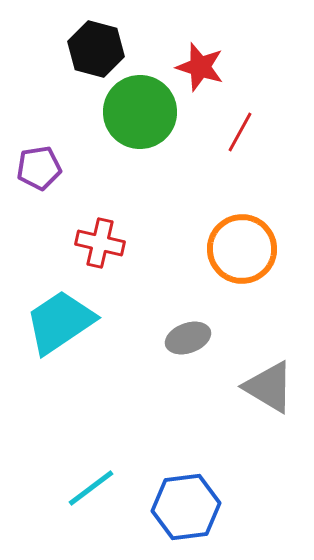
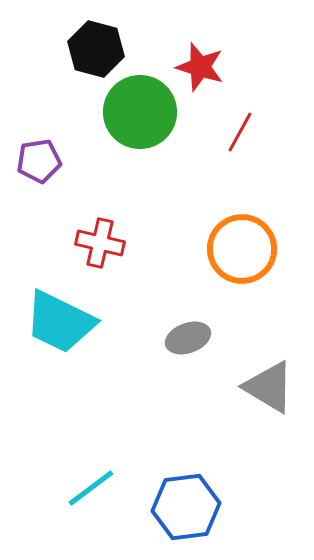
purple pentagon: moved 7 px up
cyan trapezoid: rotated 120 degrees counterclockwise
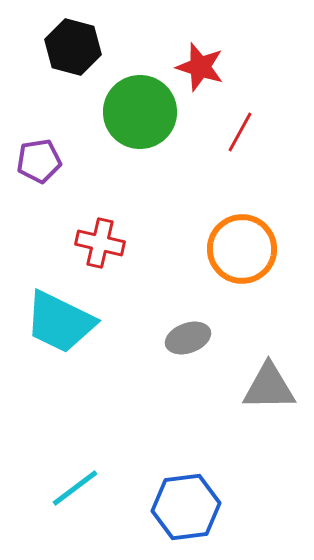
black hexagon: moved 23 px left, 2 px up
gray triangle: rotated 32 degrees counterclockwise
cyan line: moved 16 px left
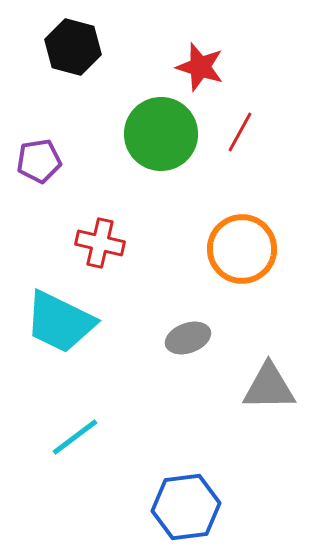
green circle: moved 21 px right, 22 px down
cyan line: moved 51 px up
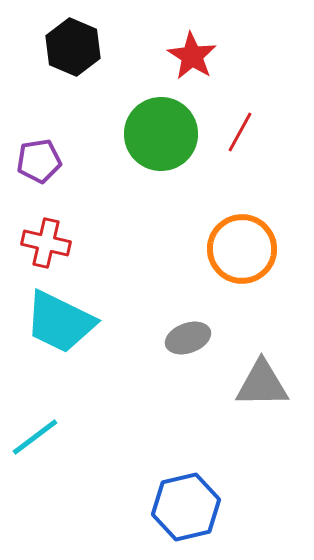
black hexagon: rotated 8 degrees clockwise
red star: moved 8 px left, 11 px up; rotated 15 degrees clockwise
red cross: moved 54 px left
gray triangle: moved 7 px left, 3 px up
cyan line: moved 40 px left
blue hexagon: rotated 6 degrees counterclockwise
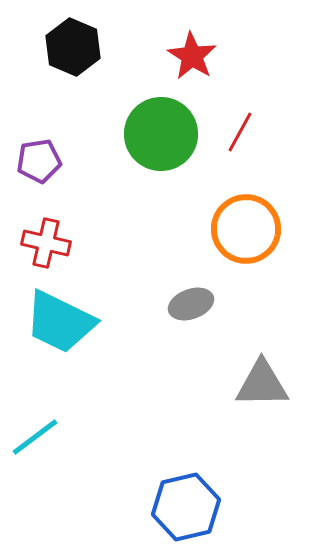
orange circle: moved 4 px right, 20 px up
gray ellipse: moved 3 px right, 34 px up
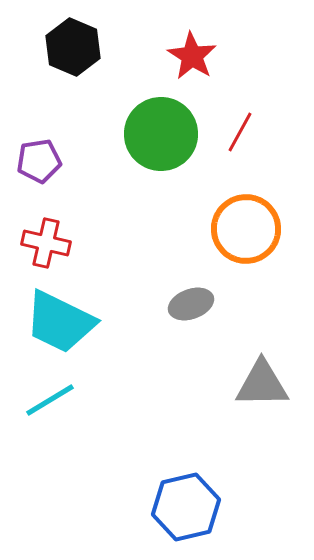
cyan line: moved 15 px right, 37 px up; rotated 6 degrees clockwise
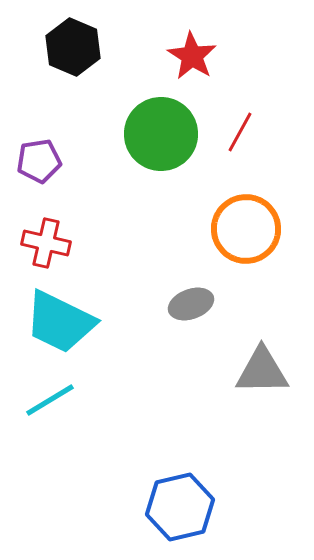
gray triangle: moved 13 px up
blue hexagon: moved 6 px left
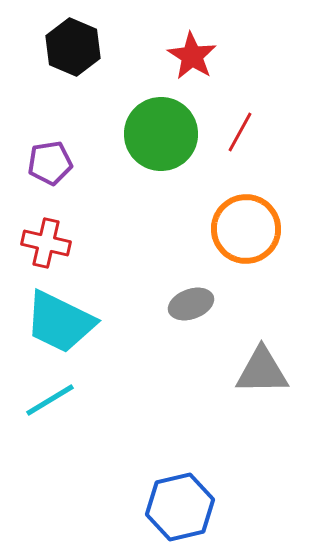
purple pentagon: moved 11 px right, 2 px down
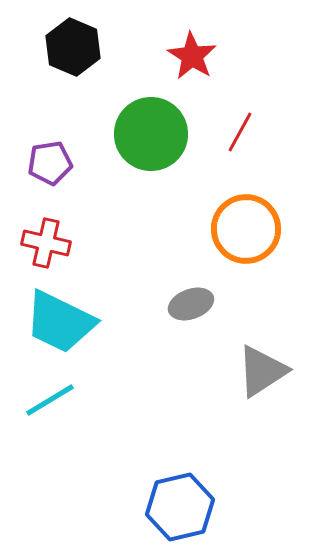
green circle: moved 10 px left
gray triangle: rotated 32 degrees counterclockwise
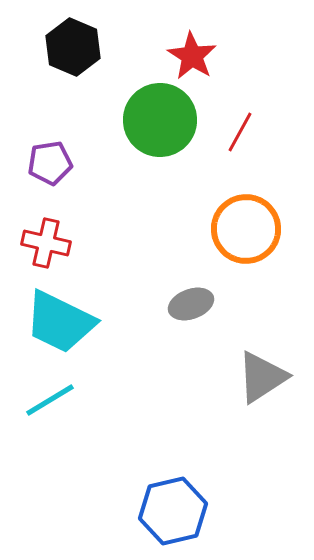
green circle: moved 9 px right, 14 px up
gray triangle: moved 6 px down
blue hexagon: moved 7 px left, 4 px down
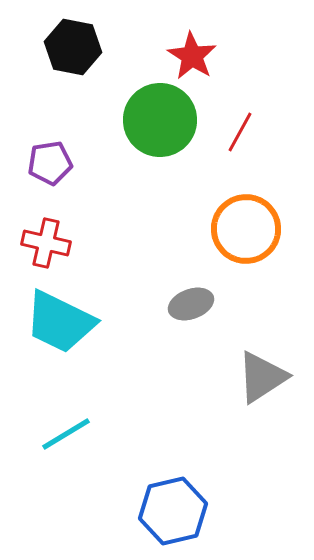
black hexagon: rotated 12 degrees counterclockwise
cyan line: moved 16 px right, 34 px down
